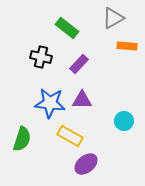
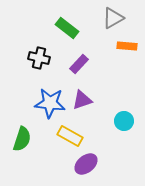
black cross: moved 2 px left, 1 px down
purple triangle: rotated 20 degrees counterclockwise
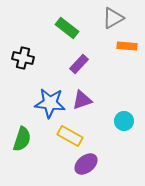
black cross: moved 16 px left
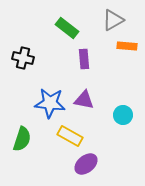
gray triangle: moved 2 px down
purple rectangle: moved 5 px right, 5 px up; rotated 48 degrees counterclockwise
purple triangle: moved 2 px right; rotated 30 degrees clockwise
cyan circle: moved 1 px left, 6 px up
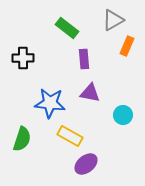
orange rectangle: rotated 72 degrees counterclockwise
black cross: rotated 15 degrees counterclockwise
purple triangle: moved 6 px right, 7 px up
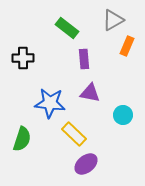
yellow rectangle: moved 4 px right, 2 px up; rotated 15 degrees clockwise
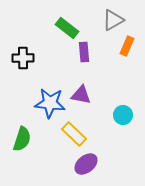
purple rectangle: moved 7 px up
purple triangle: moved 9 px left, 2 px down
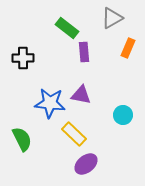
gray triangle: moved 1 px left, 2 px up
orange rectangle: moved 1 px right, 2 px down
green semicircle: rotated 45 degrees counterclockwise
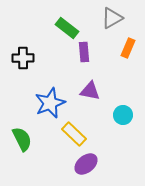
purple triangle: moved 9 px right, 4 px up
blue star: rotated 28 degrees counterclockwise
